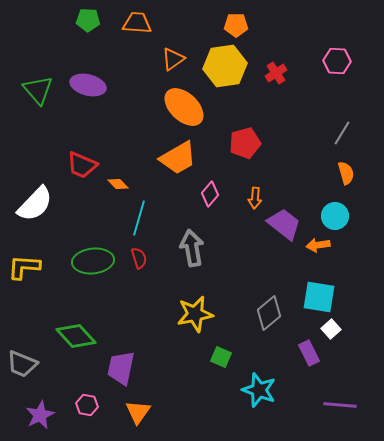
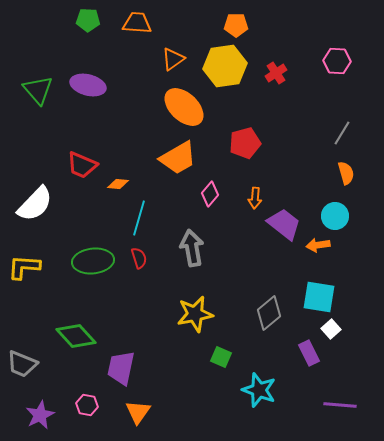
orange diamond at (118, 184): rotated 40 degrees counterclockwise
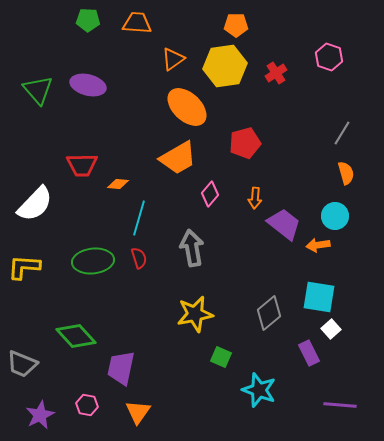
pink hexagon at (337, 61): moved 8 px left, 4 px up; rotated 16 degrees clockwise
orange ellipse at (184, 107): moved 3 px right
red trapezoid at (82, 165): rotated 24 degrees counterclockwise
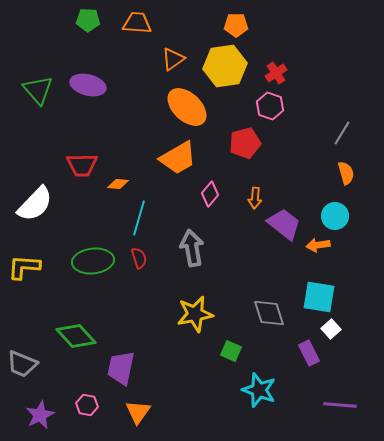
pink hexagon at (329, 57): moved 59 px left, 49 px down
gray diamond at (269, 313): rotated 68 degrees counterclockwise
green square at (221, 357): moved 10 px right, 6 px up
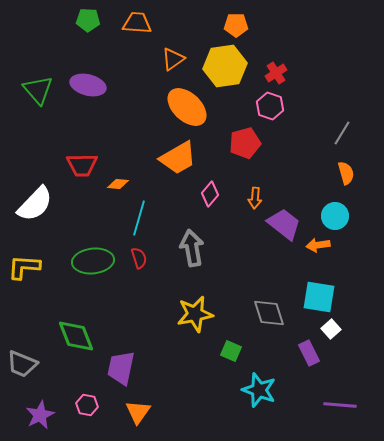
green diamond at (76, 336): rotated 21 degrees clockwise
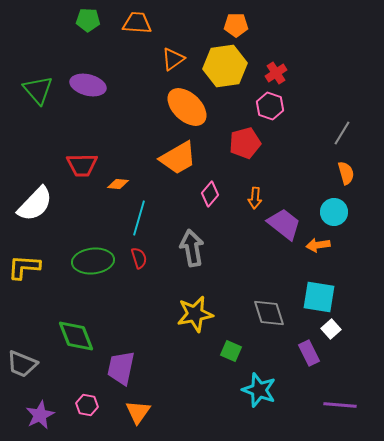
cyan circle at (335, 216): moved 1 px left, 4 px up
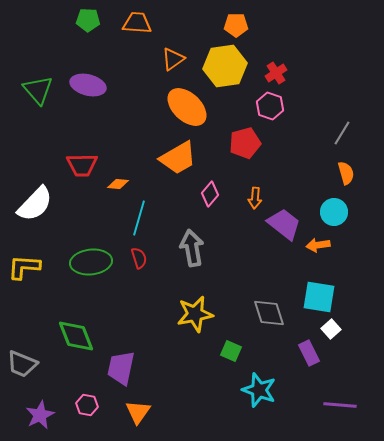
green ellipse at (93, 261): moved 2 px left, 1 px down
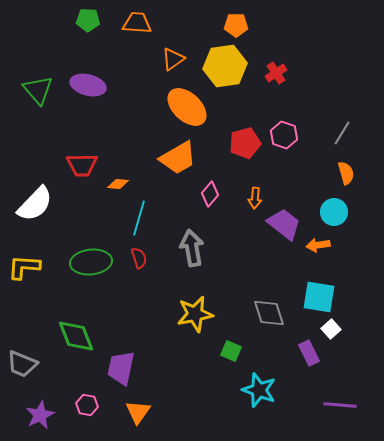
pink hexagon at (270, 106): moved 14 px right, 29 px down
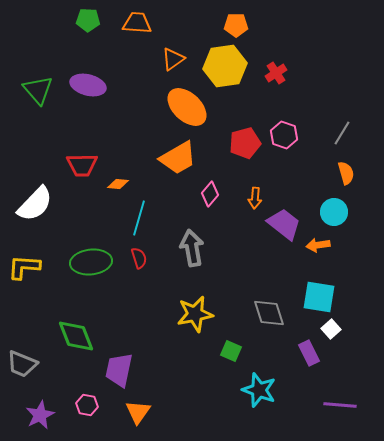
purple trapezoid at (121, 368): moved 2 px left, 2 px down
